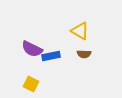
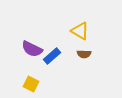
blue rectangle: moved 1 px right; rotated 30 degrees counterclockwise
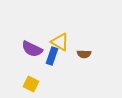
yellow triangle: moved 20 px left, 11 px down
blue rectangle: rotated 30 degrees counterclockwise
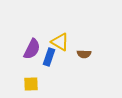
purple semicircle: rotated 90 degrees counterclockwise
blue rectangle: moved 3 px left, 1 px down
yellow square: rotated 28 degrees counterclockwise
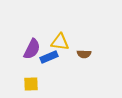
yellow triangle: rotated 24 degrees counterclockwise
blue rectangle: rotated 48 degrees clockwise
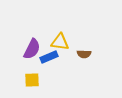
yellow square: moved 1 px right, 4 px up
